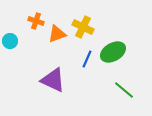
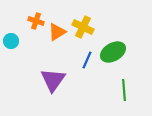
orange triangle: moved 2 px up; rotated 12 degrees counterclockwise
cyan circle: moved 1 px right
blue line: moved 1 px down
purple triangle: rotated 40 degrees clockwise
green line: rotated 45 degrees clockwise
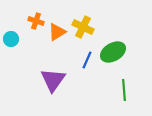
cyan circle: moved 2 px up
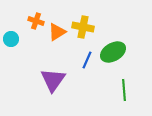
yellow cross: rotated 15 degrees counterclockwise
